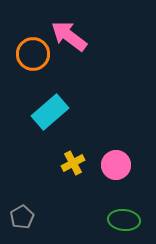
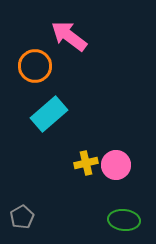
orange circle: moved 2 px right, 12 px down
cyan rectangle: moved 1 px left, 2 px down
yellow cross: moved 13 px right; rotated 15 degrees clockwise
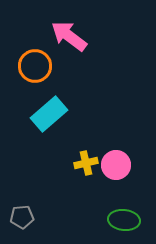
gray pentagon: rotated 25 degrees clockwise
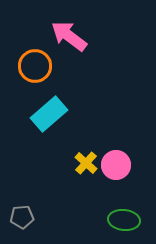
yellow cross: rotated 35 degrees counterclockwise
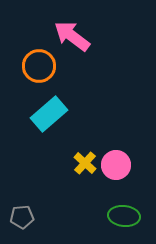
pink arrow: moved 3 px right
orange circle: moved 4 px right
yellow cross: moved 1 px left
green ellipse: moved 4 px up
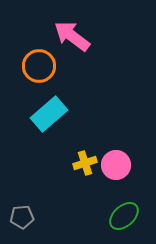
yellow cross: rotated 30 degrees clockwise
green ellipse: rotated 48 degrees counterclockwise
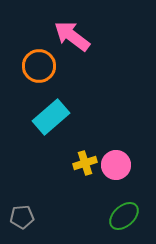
cyan rectangle: moved 2 px right, 3 px down
